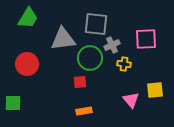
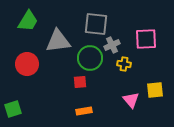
green trapezoid: moved 3 px down
gray triangle: moved 5 px left, 2 px down
green square: moved 6 px down; rotated 18 degrees counterclockwise
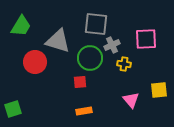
green trapezoid: moved 7 px left, 5 px down
gray triangle: rotated 24 degrees clockwise
red circle: moved 8 px right, 2 px up
yellow square: moved 4 px right
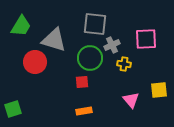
gray square: moved 1 px left
gray triangle: moved 4 px left, 1 px up
red square: moved 2 px right
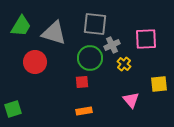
gray triangle: moved 7 px up
yellow cross: rotated 32 degrees clockwise
yellow square: moved 6 px up
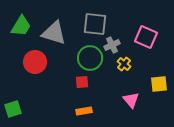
pink square: moved 2 px up; rotated 25 degrees clockwise
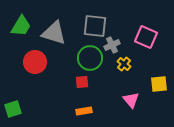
gray square: moved 2 px down
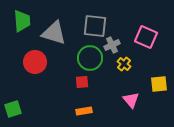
green trapezoid: moved 1 px right, 5 px up; rotated 35 degrees counterclockwise
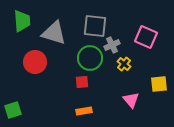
green square: moved 1 px down
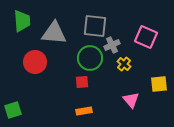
gray triangle: rotated 12 degrees counterclockwise
